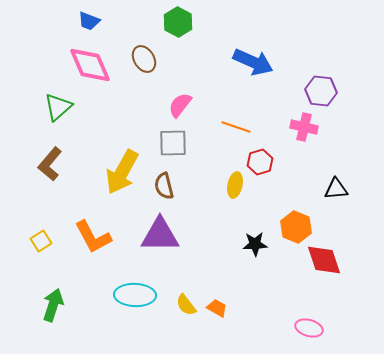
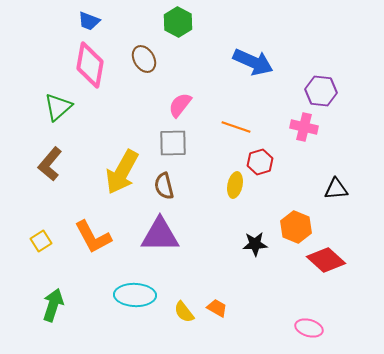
pink diamond: rotated 33 degrees clockwise
red diamond: moved 2 px right; rotated 30 degrees counterclockwise
yellow semicircle: moved 2 px left, 7 px down
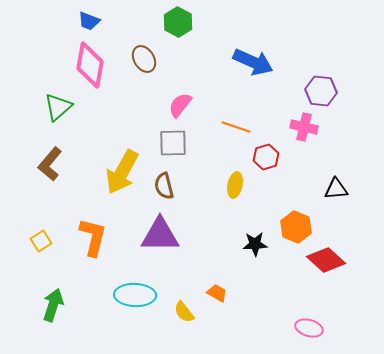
red hexagon: moved 6 px right, 5 px up
orange L-shape: rotated 138 degrees counterclockwise
orange trapezoid: moved 15 px up
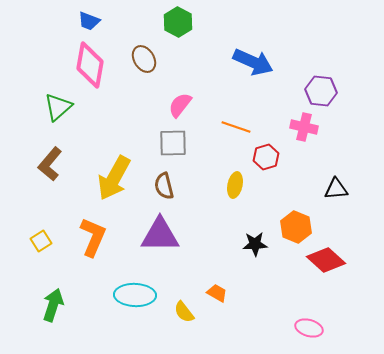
yellow arrow: moved 8 px left, 6 px down
orange L-shape: rotated 9 degrees clockwise
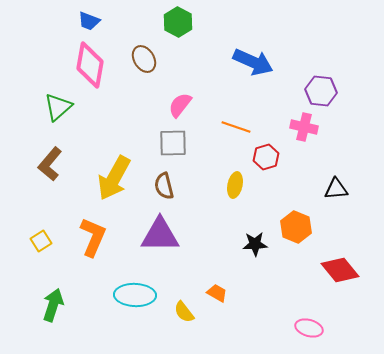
red diamond: moved 14 px right, 10 px down; rotated 9 degrees clockwise
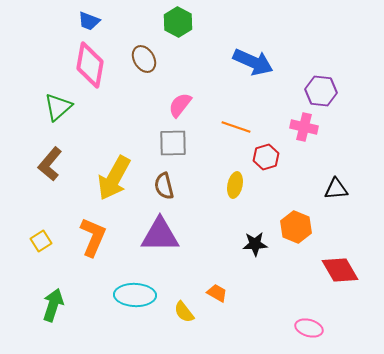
red diamond: rotated 9 degrees clockwise
